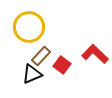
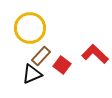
yellow circle: moved 1 px right, 1 px down
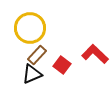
brown rectangle: moved 4 px left, 1 px up
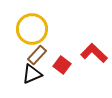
yellow circle: moved 2 px right, 1 px down
red L-shape: moved 1 px left, 1 px up
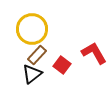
red L-shape: rotated 16 degrees clockwise
black triangle: rotated 15 degrees counterclockwise
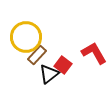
yellow circle: moved 6 px left, 8 px down
red square: moved 1 px right
black triangle: moved 17 px right
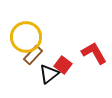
brown rectangle: moved 4 px left
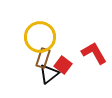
yellow circle: moved 14 px right
brown rectangle: moved 10 px right, 3 px down; rotated 24 degrees counterclockwise
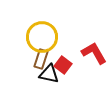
yellow circle: moved 2 px right
brown rectangle: moved 2 px left, 1 px down
black triangle: rotated 50 degrees clockwise
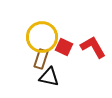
red L-shape: moved 1 px left, 6 px up
red square: moved 1 px right, 18 px up; rotated 12 degrees counterclockwise
black triangle: moved 3 px down
